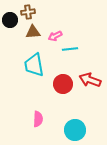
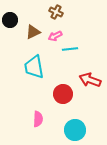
brown cross: moved 28 px right; rotated 32 degrees clockwise
brown triangle: rotated 21 degrees counterclockwise
cyan trapezoid: moved 2 px down
red circle: moved 10 px down
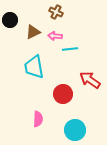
pink arrow: rotated 32 degrees clockwise
red arrow: rotated 15 degrees clockwise
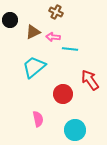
pink arrow: moved 2 px left, 1 px down
cyan line: rotated 14 degrees clockwise
cyan trapezoid: rotated 60 degrees clockwise
red arrow: rotated 20 degrees clockwise
pink semicircle: rotated 14 degrees counterclockwise
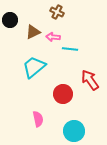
brown cross: moved 1 px right
cyan circle: moved 1 px left, 1 px down
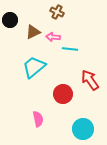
cyan circle: moved 9 px right, 2 px up
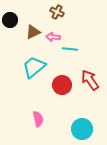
red circle: moved 1 px left, 9 px up
cyan circle: moved 1 px left
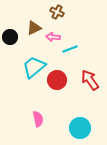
black circle: moved 17 px down
brown triangle: moved 1 px right, 4 px up
cyan line: rotated 28 degrees counterclockwise
red circle: moved 5 px left, 5 px up
cyan circle: moved 2 px left, 1 px up
